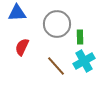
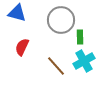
blue triangle: rotated 18 degrees clockwise
gray circle: moved 4 px right, 4 px up
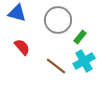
gray circle: moved 3 px left
green rectangle: rotated 40 degrees clockwise
red semicircle: rotated 114 degrees clockwise
brown line: rotated 10 degrees counterclockwise
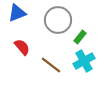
blue triangle: rotated 36 degrees counterclockwise
brown line: moved 5 px left, 1 px up
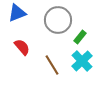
cyan cross: moved 2 px left; rotated 15 degrees counterclockwise
brown line: moved 1 px right; rotated 20 degrees clockwise
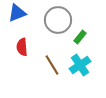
red semicircle: rotated 144 degrees counterclockwise
cyan cross: moved 2 px left, 4 px down; rotated 10 degrees clockwise
